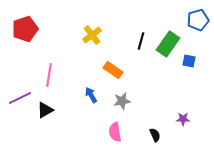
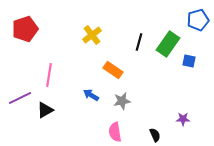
black line: moved 2 px left, 1 px down
blue arrow: rotated 28 degrees counterclockwise
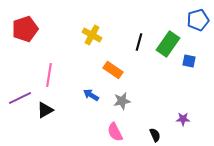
yellow cross: rotated 24 degrees counterclockwise
pink semicircle: rotated 18 degrees counterclockwise
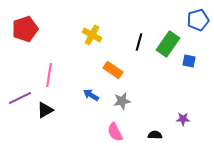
black semicircle: rotated 64 degrees counterclockwise
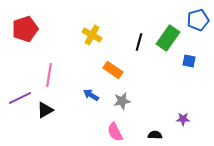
green rectangle: moved 6 px up
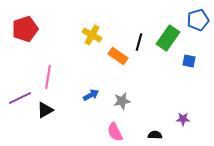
orange rectangle: moved 5 px right, 14 px up
pink line: moved 1 px left, 2 px down
blue arrow: rotated 119 degrees clockwise
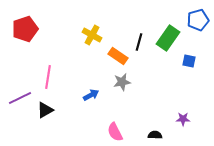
gray star: moved 19 px up
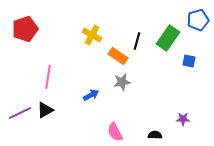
black line: moved 2 px left, 1 px up
purple line: moved 15 px down
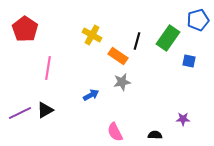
red pentagon: rotated 20 degrees counterclockwise
pink line: moved 9 px up
